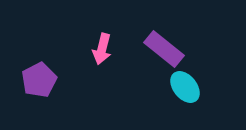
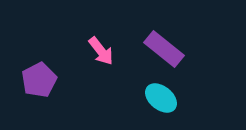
pink arrow: moved 1 px left, 2 px down; rotated 52 degrees counterclockwise
cyan ellipse: moved 24 px left, 11 px down; rotated 12 degrees counterclockwise
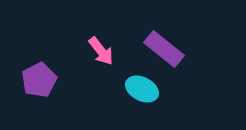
cyan ellipse: moved 19 px left, 9 px up; rotated 12 degrees counterclockwise
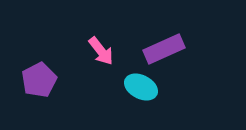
purple rectangle: rotated 63 degrees counterclockwise
cyan ellipse: moved 1 px left, 2 px up
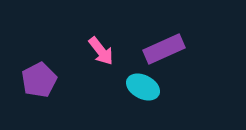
cyan ellipse: moved 2 px right
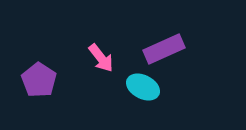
pink arrow: moved 7 px down
purple pentagon: rotated 12 degrees counterclockwise
